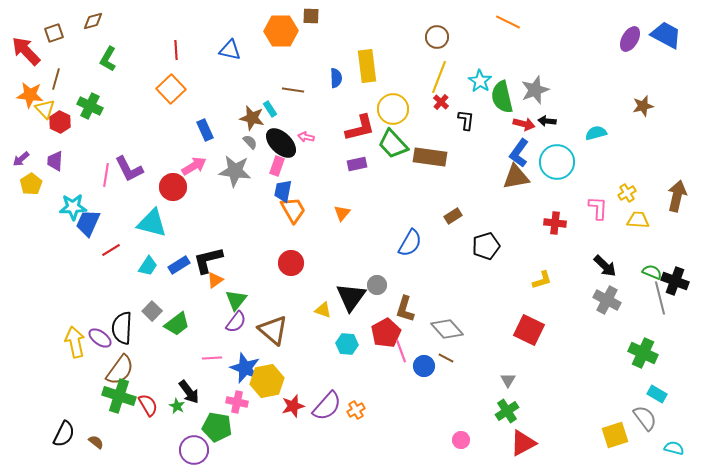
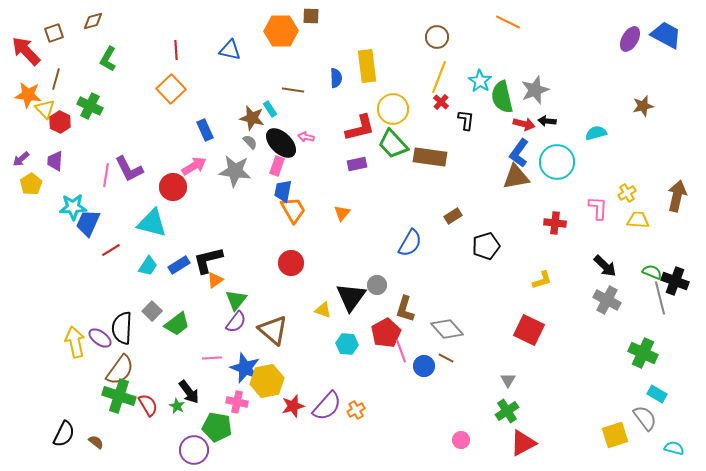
orange star at (30, 95): moved 2 px left
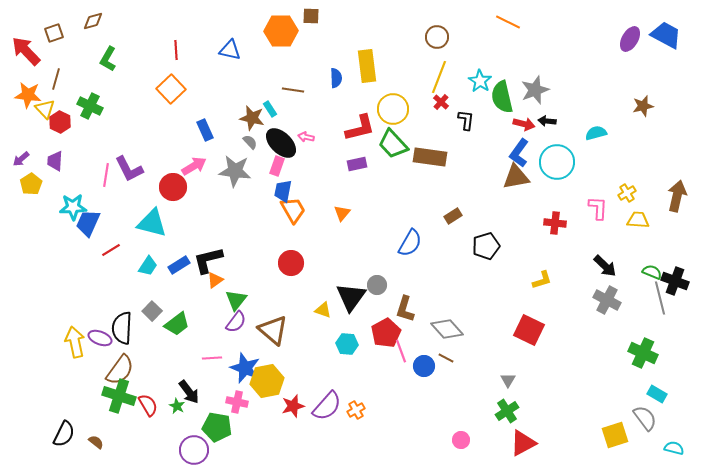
purple ellipse at (100, 338): rotated 15 degrees counterclockwise
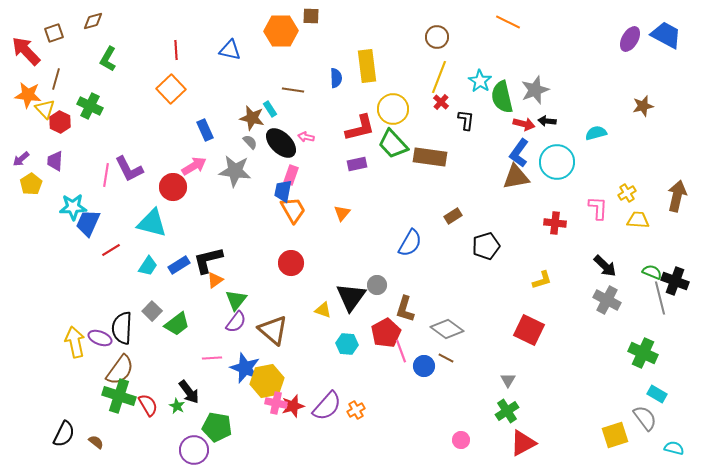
pink rectangle at (277, 166): moved 14 px right, 9 px down
gray diamond at (447, 329): rotated 12 degrees counterclockwise
pink cross at (237, 402): moved 39 px right, 1 px down
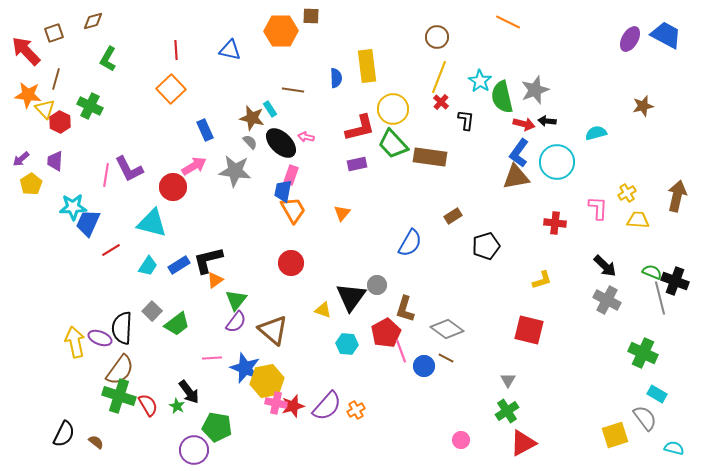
red square at (529, 330): rotated 12 degrees counterclockwise
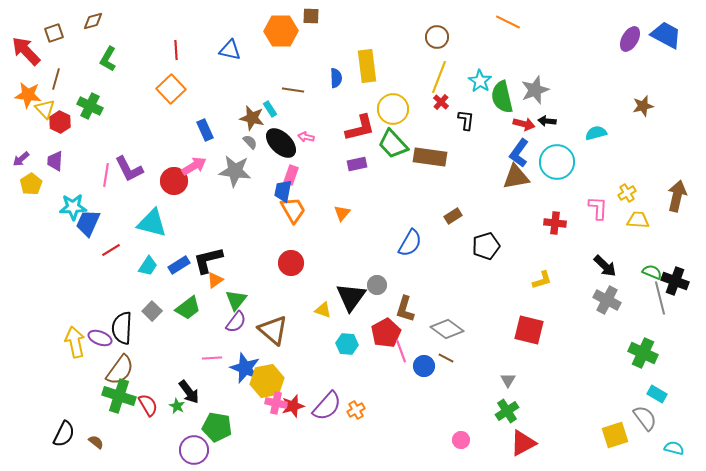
red circle at (173, 187): moved 1 px right, 6 px up
green trapezoid at (177, 324): moved 11 px right, 16 px up
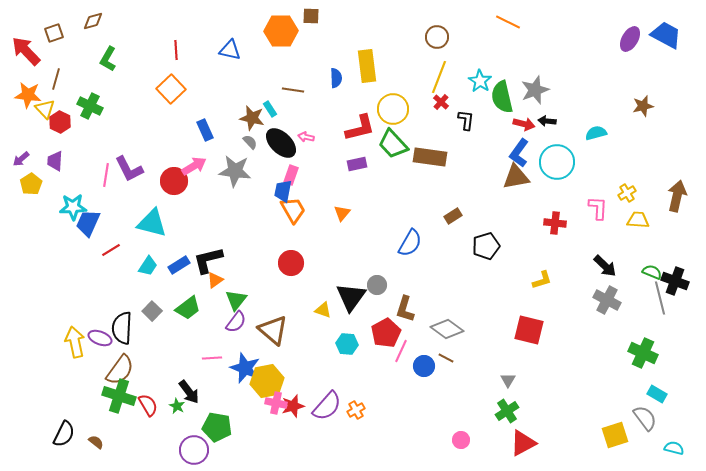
pink line at (401, 351): rotated 45 degrees clockwise
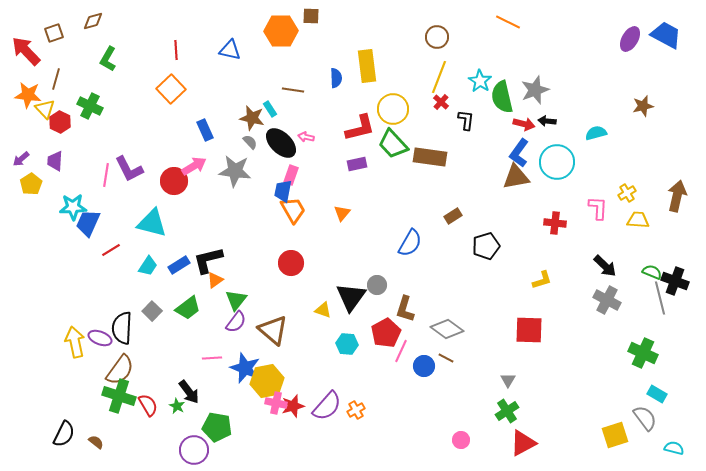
red square at (529, 330): rotated 12 degrees counterclockwise
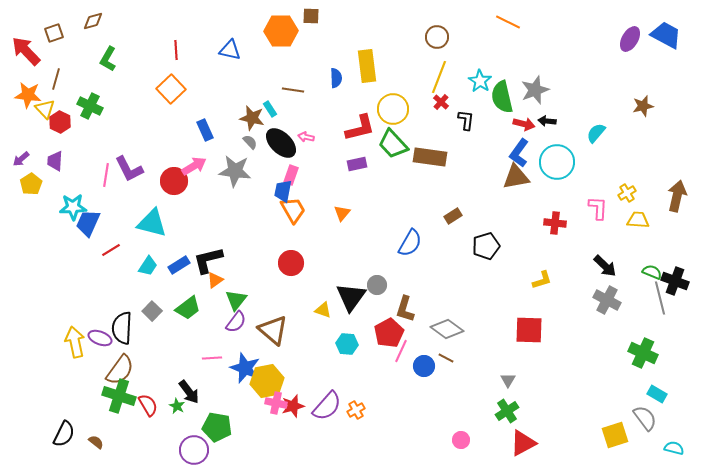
cyan semicircle at (596, 133): rotated 35 degrees counterclockwise
red pentagon at (386, 333): moved 3 px right
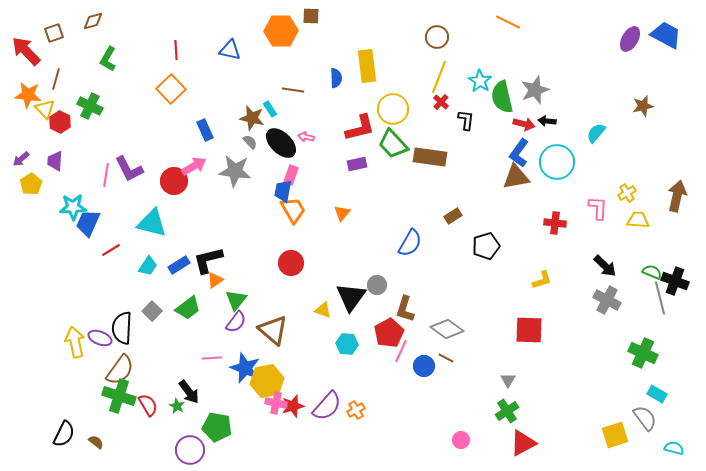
purple circle at (194, 450): moved 4 px left
